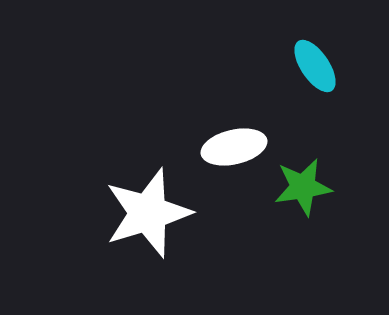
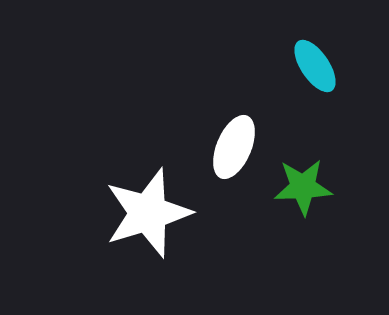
white ellipse: rotated 54 degrees counterclockwise
green star: rotated 6 degrees clockwise
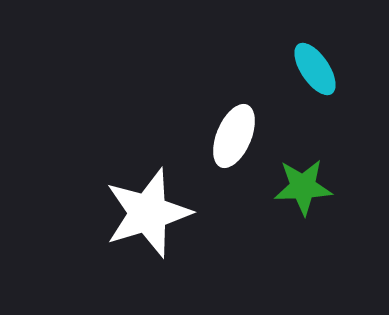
cyan ellipse: moved 3 px down
white ellipse: moved 11 px up
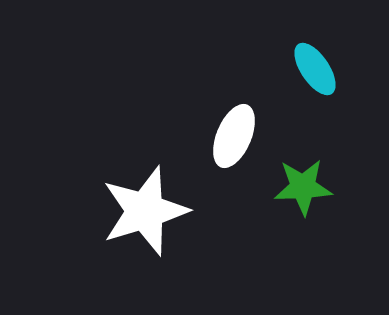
white star: moved 3 px left, 2 px up
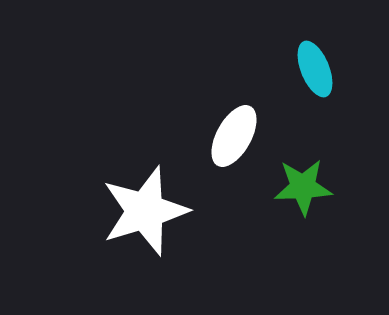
cyan ellipse: rotated 12 degrees clockwise
white ellipse: rotated 6 degrees clockwise
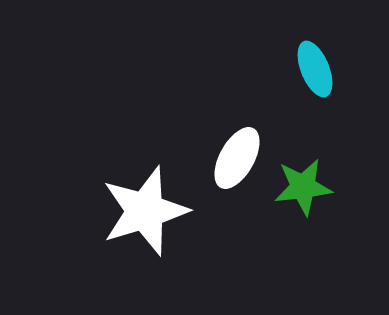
white ellipse: moved 3 px right, 22 px down
green star: rotated 4 degrees counterclockwise
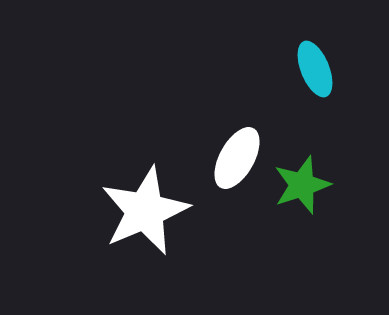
green star: moved 1 px left, 2 px up; rotated 12 degrees counterclockwise
white star: rotated 6 degrees counterclockwise
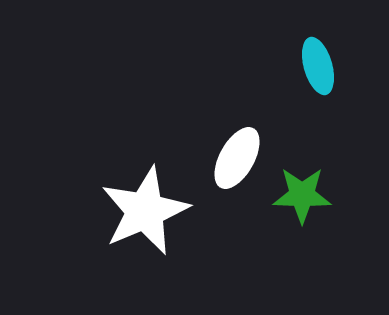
cyan ellipse: moved 3 px right, 3 px up; rotated 6 degrees clockwise
green star: moved 10 px down; rotated 20 degrees clockwise
